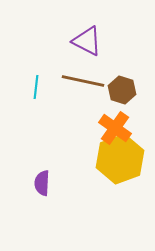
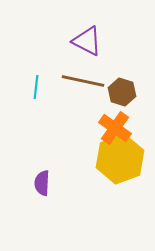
brown hexagon: moved 2 px down
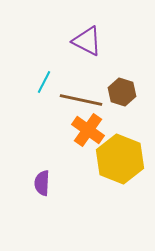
brown line: moved 2 px left, 19 px down
cyan line: moved 8 px right, 5 px up; rotated 20 degrees clockwise
orange cross: moved 27 px left, 2 px down
yellow hexagon: rotated 18 degrees counterclockwise
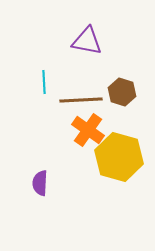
purple triangle: rotated 16 degrees counterclockwise
cyan line: rotated 30 degrees counterclockwise
brown line: rotated 15 degrees counterclockwise
yellow hexagon: moved 1 px left, 2 px up; rotated 6 degrees counterclockwise
purple semicircle: moved 2 px left
